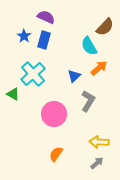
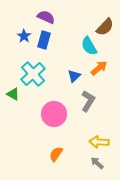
gray arrow: rotated 96 degrees counterclockwise
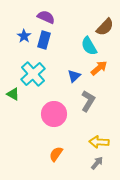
gray arrow: rotated 88 degrees clockwise
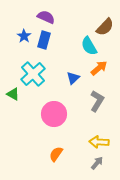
blue triangle: moved 1 px left, 2 px down
gray L-shape: moved 9 px right
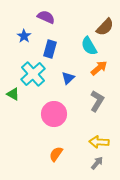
blue rectangle: moved 6 px right, 9 px down
blue triangle: moved 5 px left
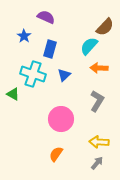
cyan semicircle: rotated 72 degrees clockwise
orange arrow: rotated 138 degrees counterclockwise
cyan cross: rotated 30 degrees counterclockwise
blue triangle: moved 4 px left, 3 px up
pink circle: moved 7 px right, 5 px down
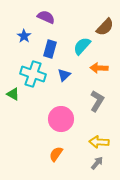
cyan semicircle: moved 7 px left
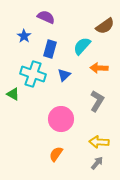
brown semicircle: moved 1 px up; rotated 12 degrees clockwise
